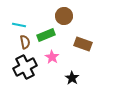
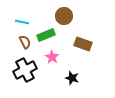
cyan line: moved 3 px right, 3 px up
brown semicircle: rotated 16 degrees counterclockwise
black cross: moved 3 px down
black star: rotated 16 degrees counterclockwise
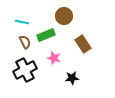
brown rectangle: rotated 36 degrees clockwise
pink star: moved 2 px right, 1 px down; rotated 16 degrees counterclockwise
black star: rotated 24 degrees counterclockwise
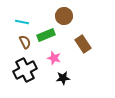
black star: moved 9 px left
